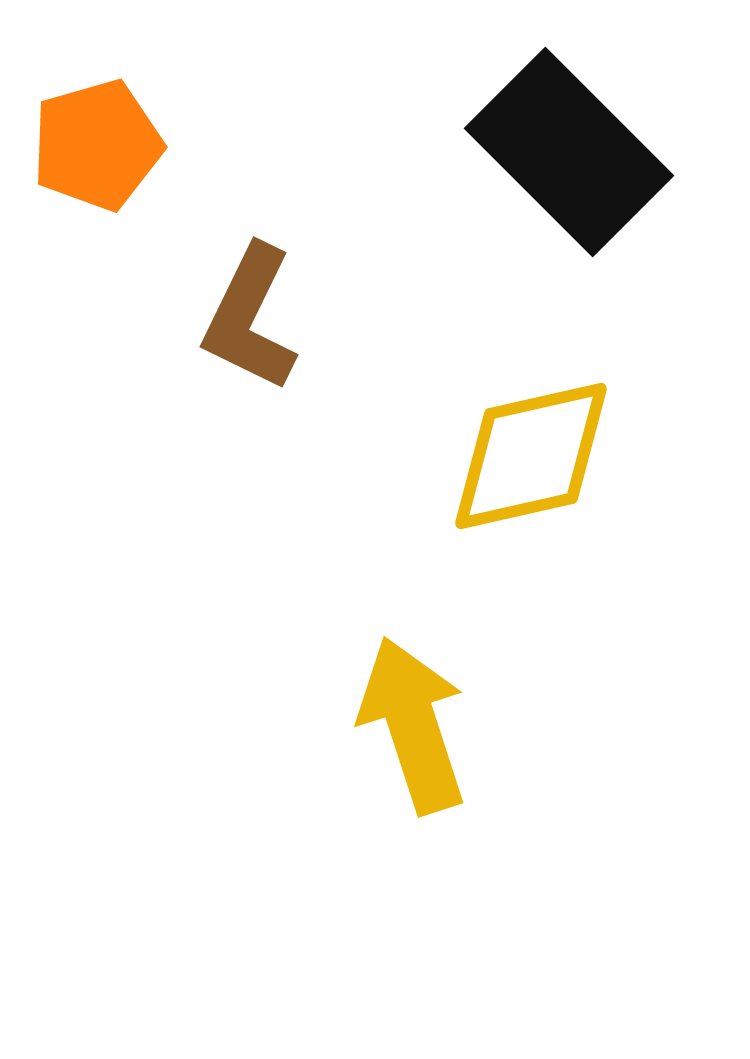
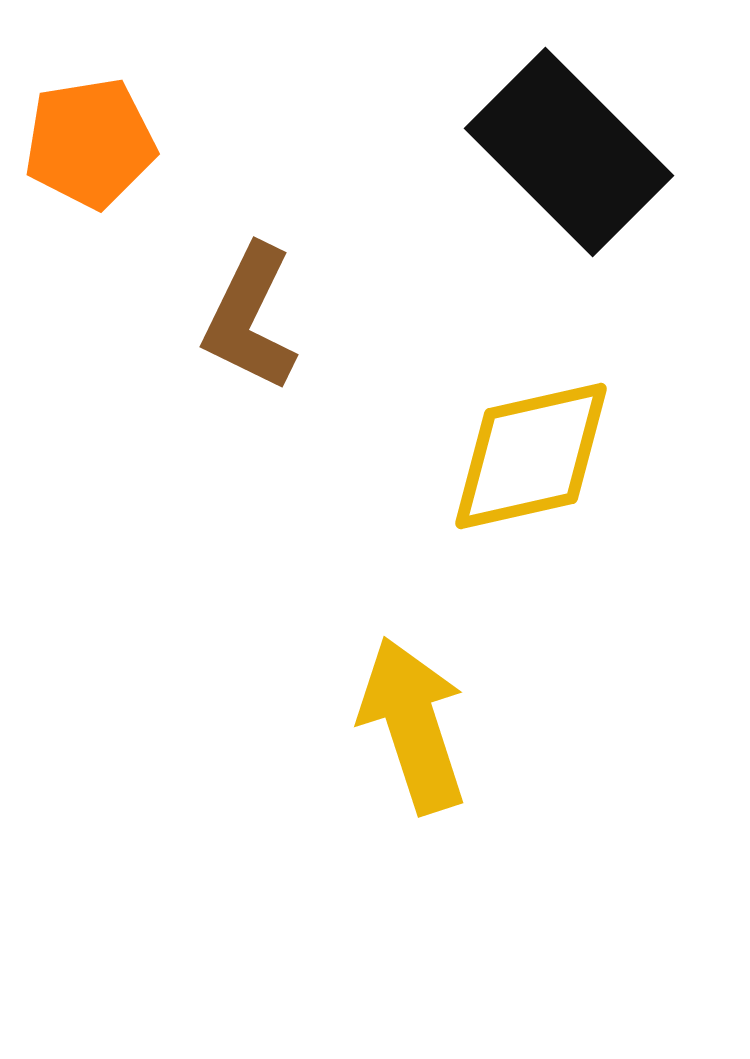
orange pentagon: moved 7 px left, 2 px up; rotated 7 degrees clockwise
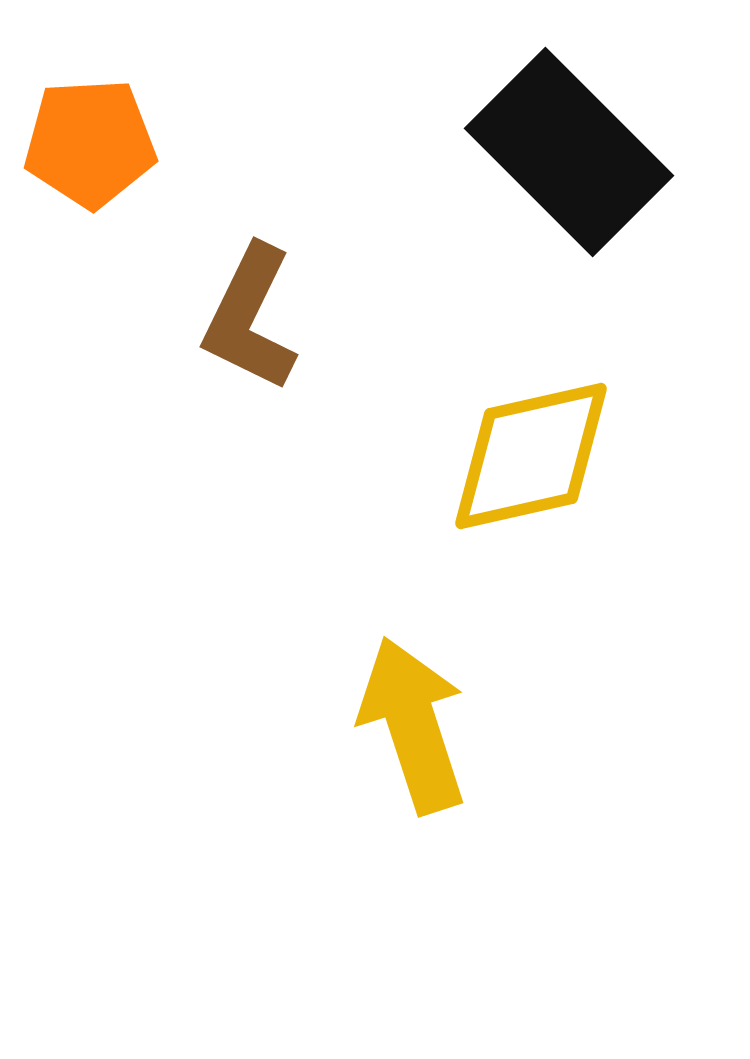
orange pentagon: rotated 6 degrees clockwise
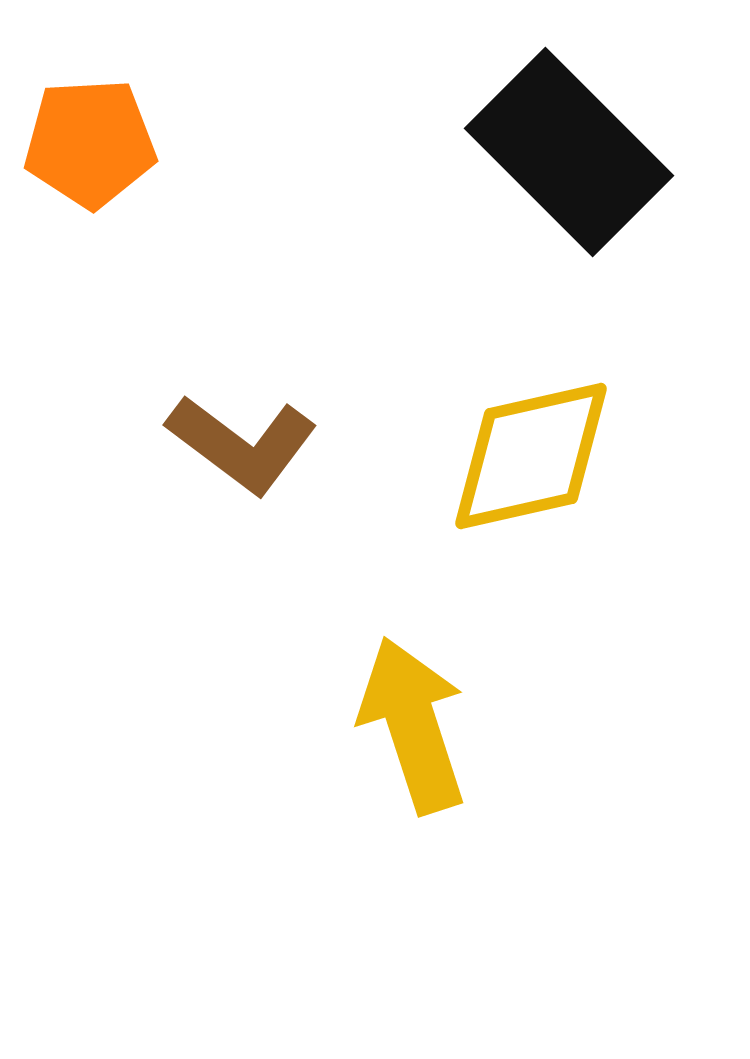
brown L-shape: moved 8 px left, 126 px down; rotated 79 degrees counterclockwise
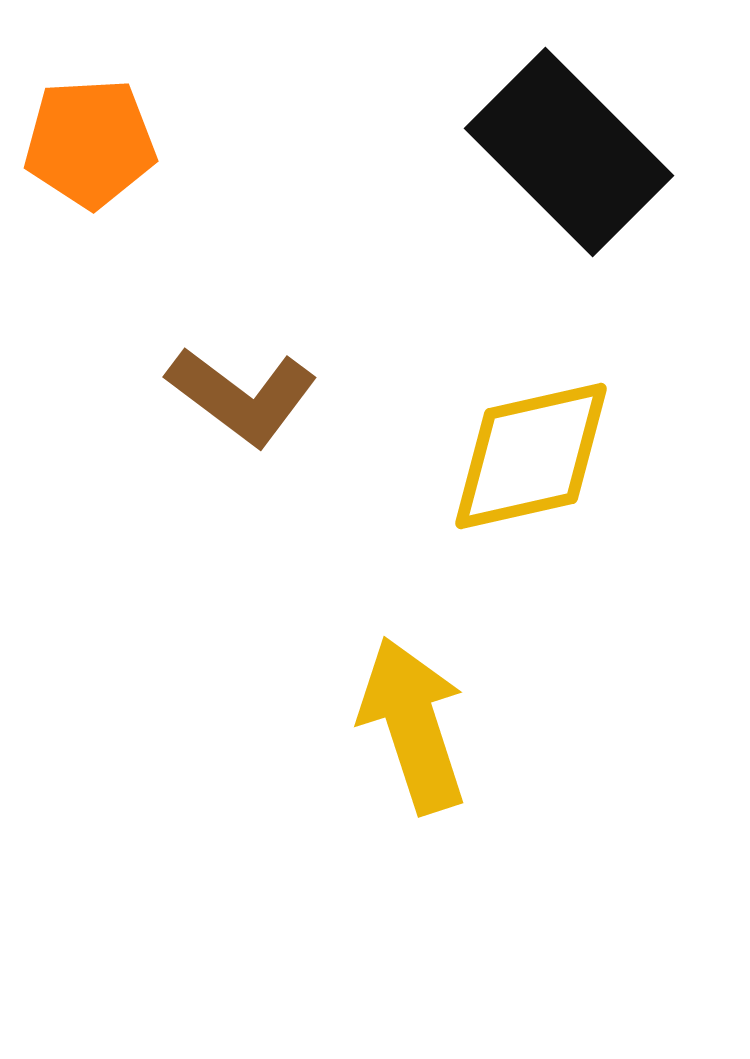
brown L-shape: moved 48 px up
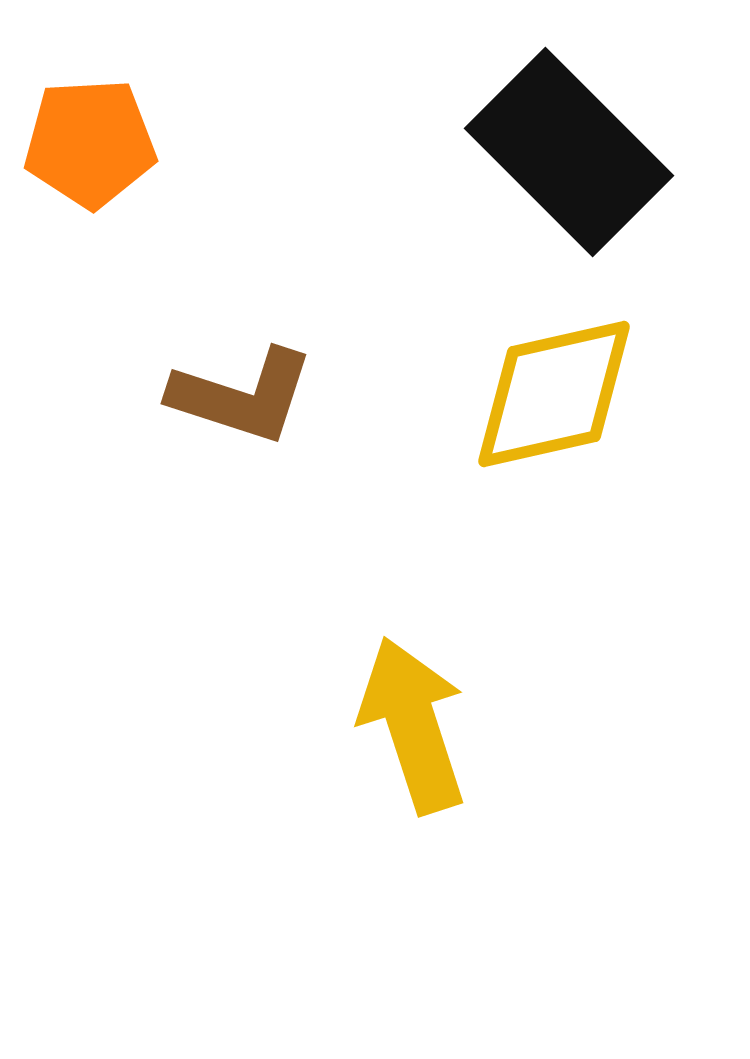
brown L-shape: rotated 19 degrees counterclockwise
yellow diamond: moved 23 px right, 62 px up
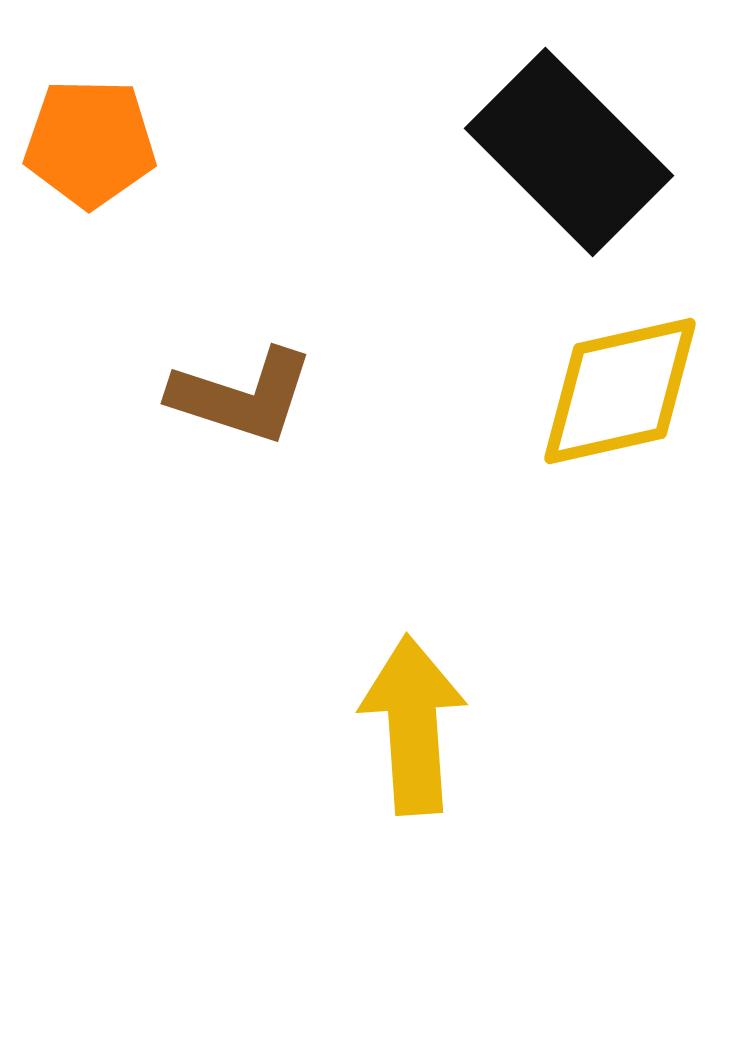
orange pentagon: rotated 4 degrees clockwise
yellow diamond: moved 66 px right, 3 px up
yellow arrow: rotated 14 degrees clockwise
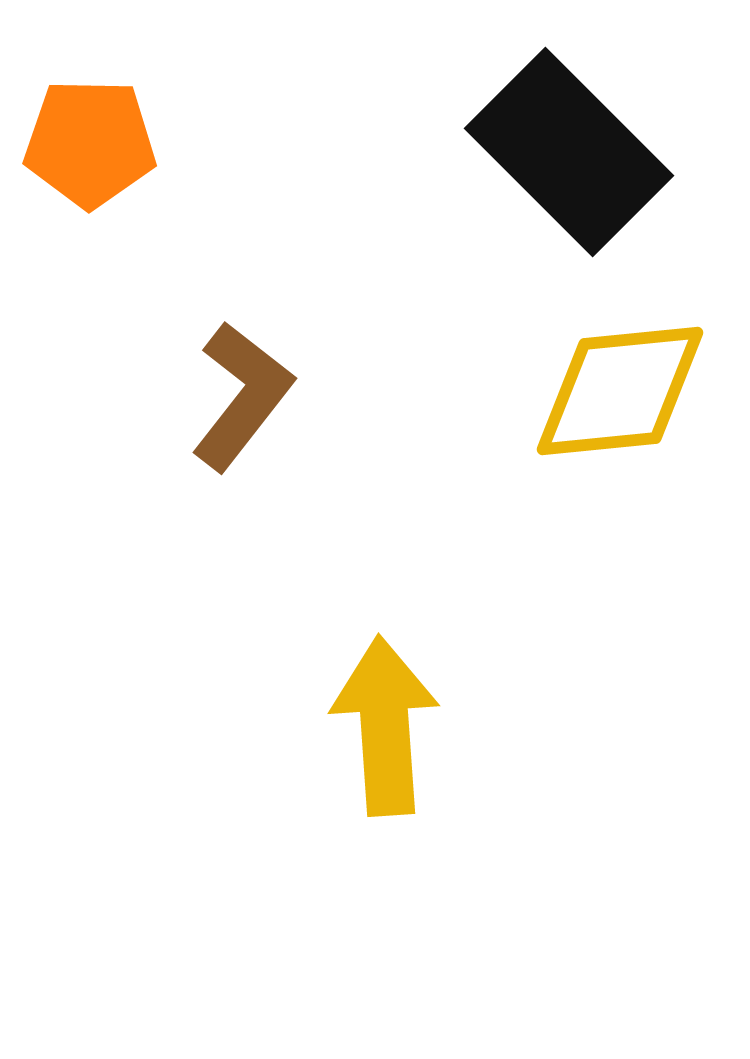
yellow diamond: rotated 7 degrees clockwise
brown L-shape: rotated 70 degrees counterclockwise
yellow arrow: moved 28 px left, 1 px down
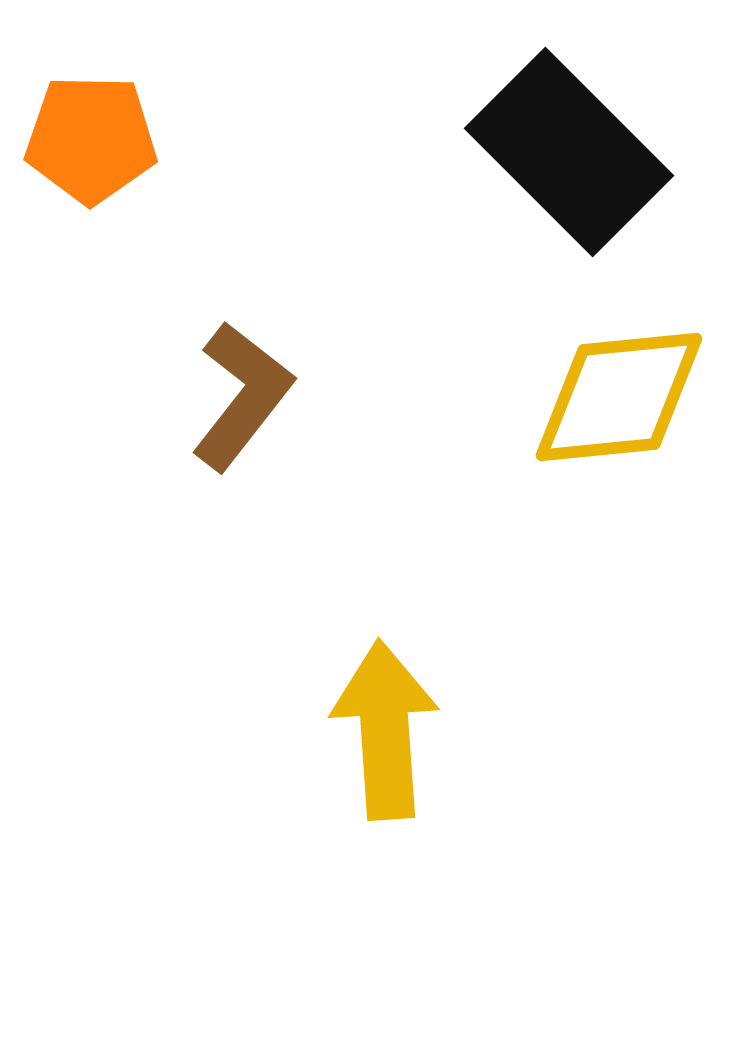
orange pentagon: moved 1 px right, 4 px up
yellow diamond: moved 1 px left, 6 px down
yellow arrow: moved 4 px down
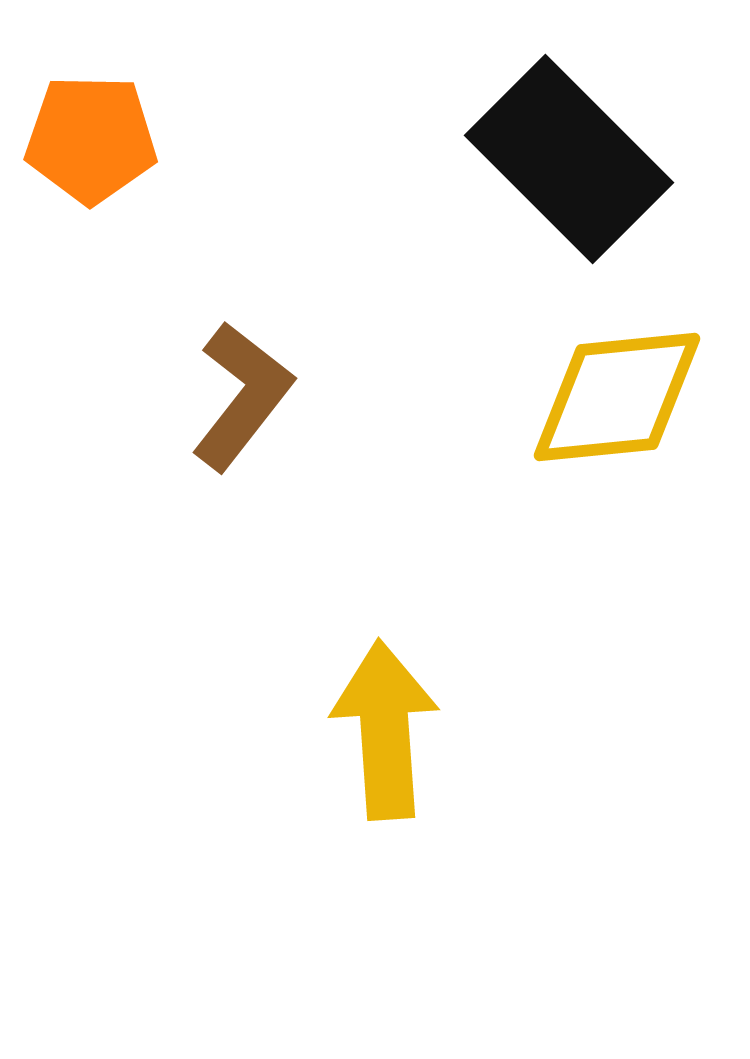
black rectangle: moved 7 px down
yellow diamond: moved 2 px left
